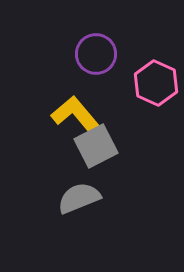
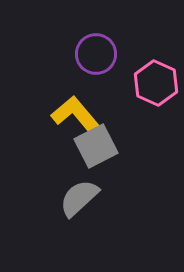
gray semicircle: rotated 21 degrees counterclockwise
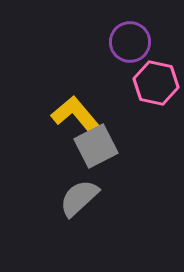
purple circle: moved 34 px right, 12 px up
pink hexagon: rotated 12 degrees counterclockwise
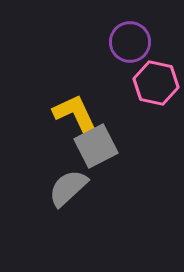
yellow L-shape: rotated 15 degrees clockwise
gray semicircle: moved 11 px left, 10 px up
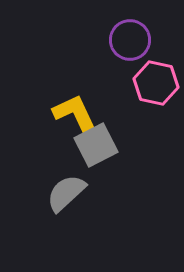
purple circle: moved 2 px up
gray square: moved 1 px up
gray semicircle: moved 2 px left, 5 px down
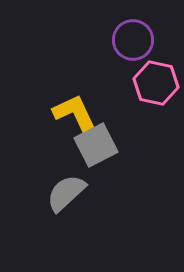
purple circle: moved 3 px right
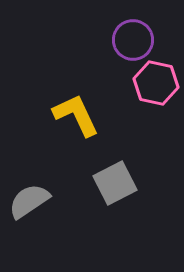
gray square: moved 19 px right, 38 px down
gray semicircle: moved 37 px left, 8 px down; rotated 9 degrees clockwise
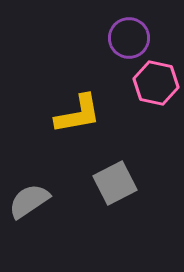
purple circle: moved 4 px left, 2 px up
yellow L-shape: moved 2 px right, 1 px up; rotated 105 degrees clockwise
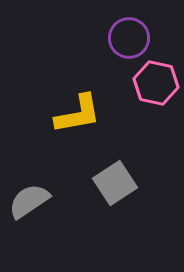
gray square: rotated 6 degrees counterclockwise
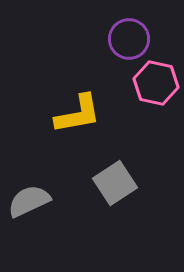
purple circle: moved 1 px down
gray semicircle: rotated 9 degrees clockwise
